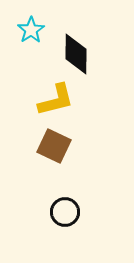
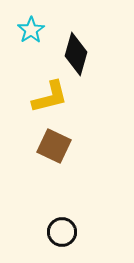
black diamond: rotated 15 degrees clockwise
yellow L-shape: moved 6 px left, 3 px up
black circle: moved 3 px left, 20 px down
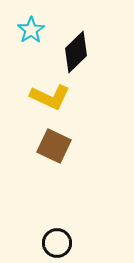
black diamond: moved 2 px up; rotated 30 degrees clockwise
yellow L-shape: rotated 39 degrees clockwise
black circle: moved 5 px left, 11 px down
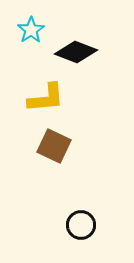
black diamond: rotated 66 degrees clockwise
yellow L-shape: moved 4 px left, 1 px down; rotated 30 degrees counterclockwise
black circle: moved 24 px right, 18 px up
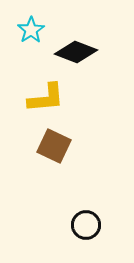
black circle: moved 5 px right
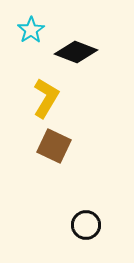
yellow L-shape: rotated 54 degrees counterclockwise
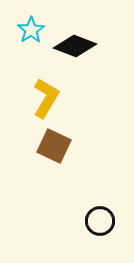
black diamond: moved 1 px left, 6 px up
black circle: moved 14 px right, 4 px up
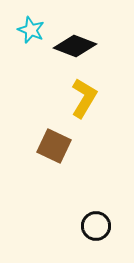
cyan star: rotated 16 degrees counterclockwise
yellow L-shape: moved 38 px right
black circle: moved 4 px left, 5 px down
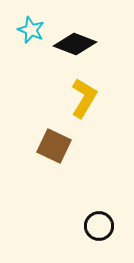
black diamond: moved 2 px up
black circle: moved 3 px right
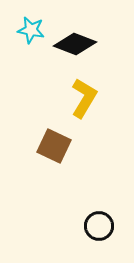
cyan star: rotated 12 degrees counterclockwise
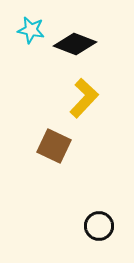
yellow L-shape: rotated 12 degrees clockwise
